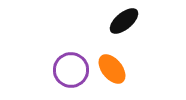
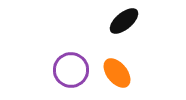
orange ellipse: moved 5 px right, 4 px down
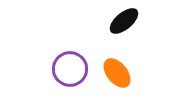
purple circle: moved 1 px left, 1 px up
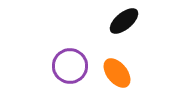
purple circle: moved 3 px up
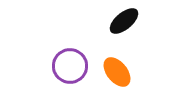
orange ellipse: moved 1 px up
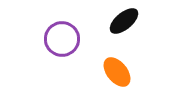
purple circle: moved 8 px left, 27 px up
